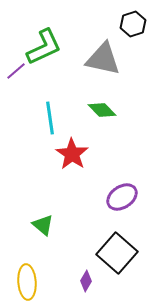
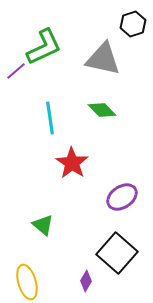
red star: moved 9 px down
yellow ellipse: rotated 12 degrees counterclockwise
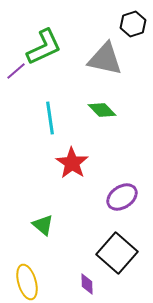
gray triangle: moved 2 px right
purple diamond: moved 1 px right, 3 px down; rotated 30 degrees counterclockwise
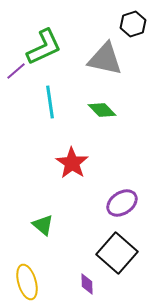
cyan line: moved 16 px up
purple ellipse: moved 6 px down
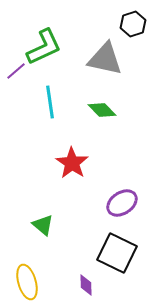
black square: rotated 15 degrees counterclockwise
purple diamond: moved 1 px left, 1 px down
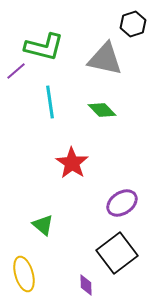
green L-shape: rotated 39 degrees clockwise
black square: rotated 27 degrees clockwise
yellow ellipse: moved 3 px left, 8 px up
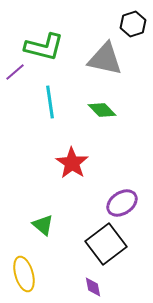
purple line: moved 1 px left, 1 px down
black square: moved 11 px left, 9 px up
purple diamond: moved 7 px right, 2 px down; rotated 10 degrees counterclockwise
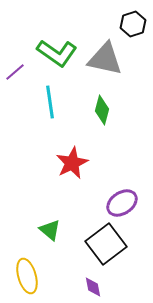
green L-shape: moved 13 px right, 6 px down; rotated 21 degrees clockwise
green diamond: rotated 60 degrees clockwise
red star: rotated 12 degrees clockwise
green triangle: moved 7 px right, 5 px down
yellow ellipse: moved 3 px right, 2 px down
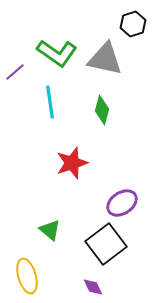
red star: rotated 8 degrees clockwise
purple diamond: rotated 15 degrees counterclockwise
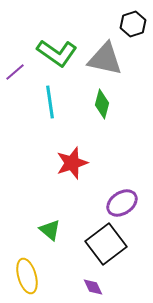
green diamond: moved 6 px up
